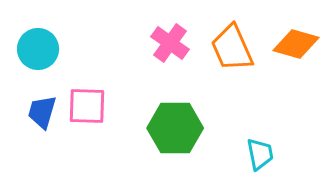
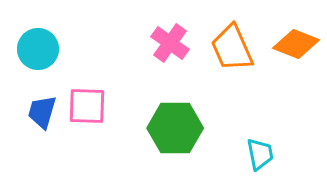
orange diamond: rotated 6 degrees clockwise
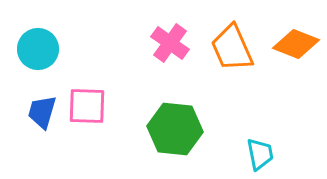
green hexagon: moved 1 px down; rotated 6 degrees clockwise
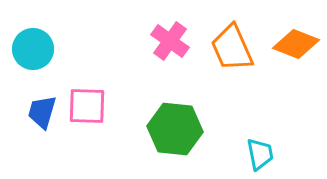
pink cross: moved 2 px up
cyan circle: moved 5 px left
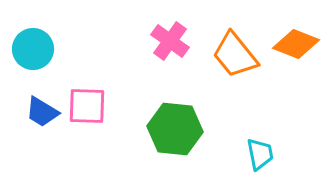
orange trapezoid: moved 3 px right, 7 px down; rotated 15 degrees counterclockwise
blue trapezoid: rotated 75 degrees counterclockwise
